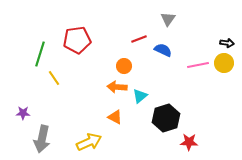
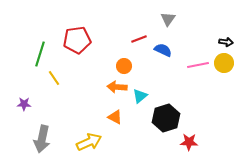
black arrow: moved 1 px left, 1 px up
purple star: moved 1 px right, 9 px up
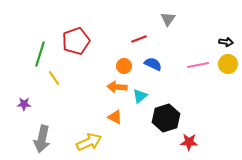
red pentagon: moved 1 px left, 1 px down; rotated 12 degrees counterclockwise
blue semicircle: moved 10 px left, 14 px down
yellow circle: moved 4 px right, 1 px down
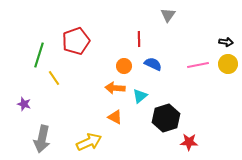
gray triangle: moved 4 px up
red line: rotated 70 degrees counterclockwise
green line: moved 1 px left, 1 px down
orange arrow: moved 2 px left, 1 px down
purple star: rotated 16 degrees clockwise
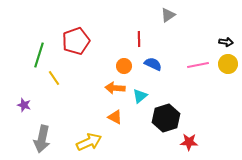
gray triangle: rotated 21 degrees clockwise
purple star: moved 1 px down
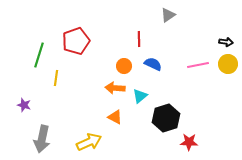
yellow line: moved 2 px right; rotated 42 degrees clockwise
